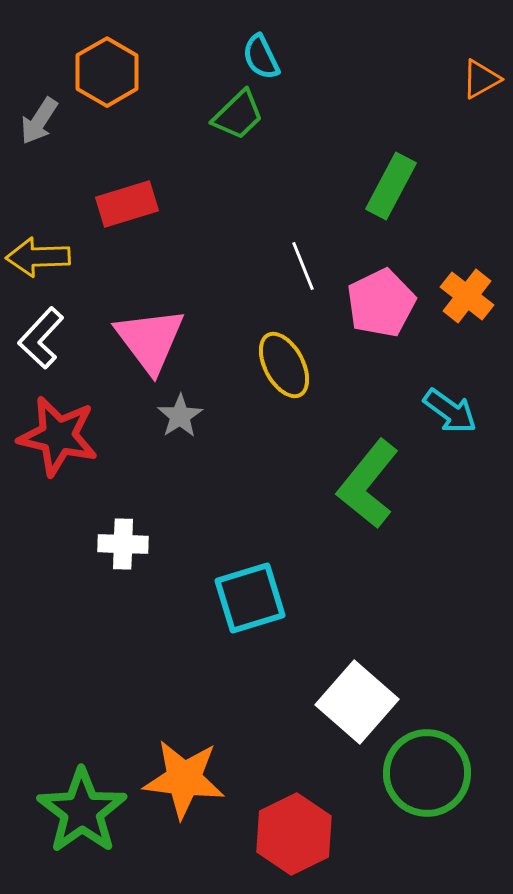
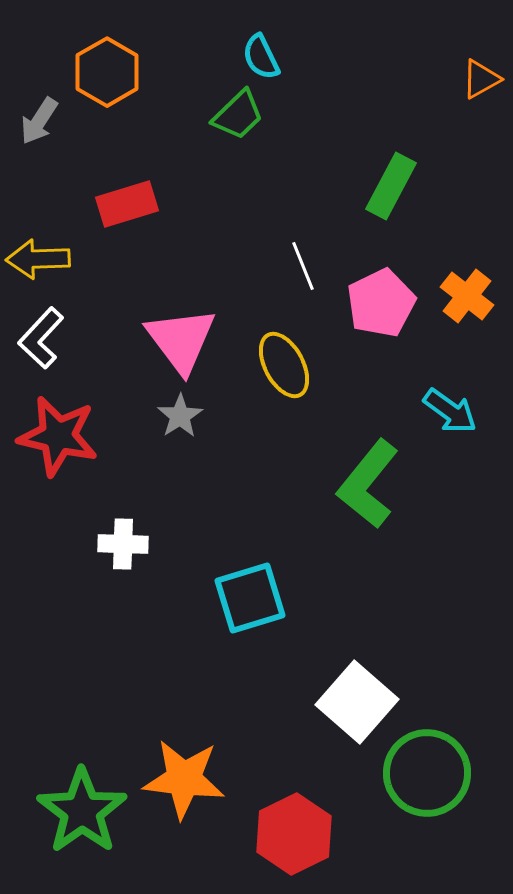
yellow arrow: moved 2 px down
pink triangle: moved 31 px right
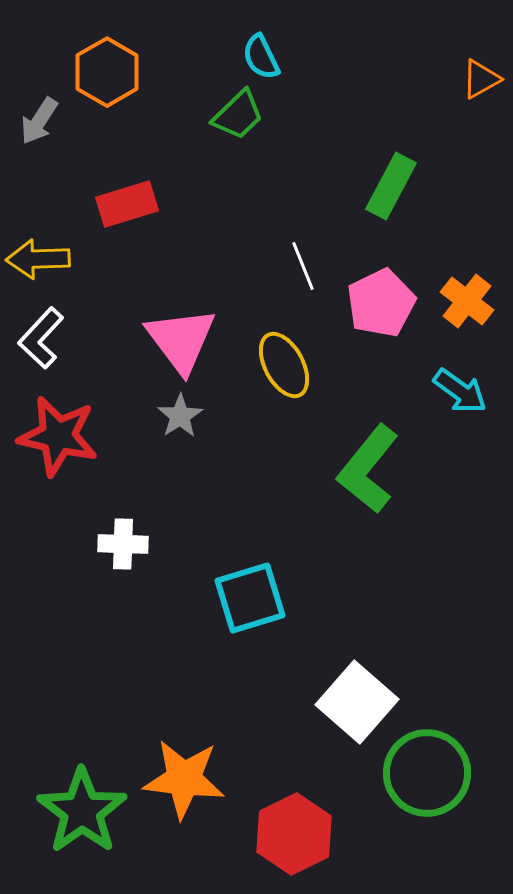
orange cross: moved 5 px down
cyan arrow: moved 10 px right, 20 px up
green L-shape: moved 15 px up
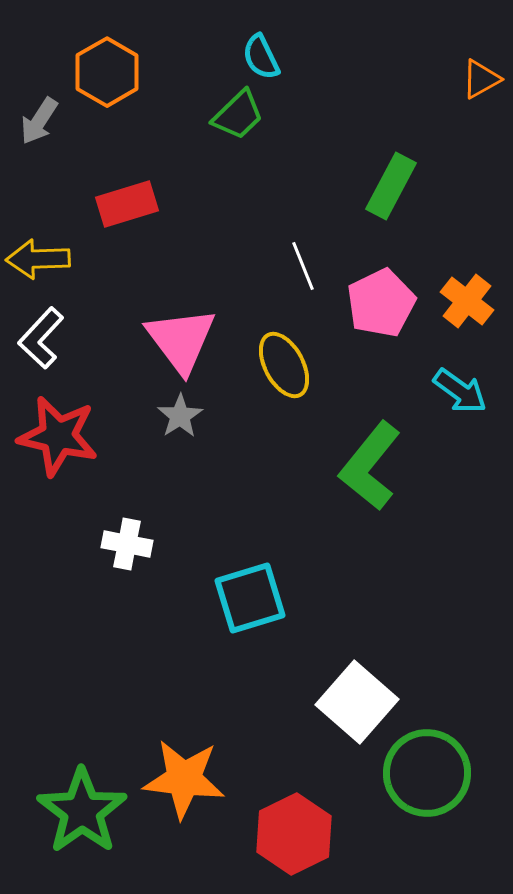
green L-shape: moved 2 px right, 3 px up
white cross: moved 4 px right; rotated 9 degrees clockwise
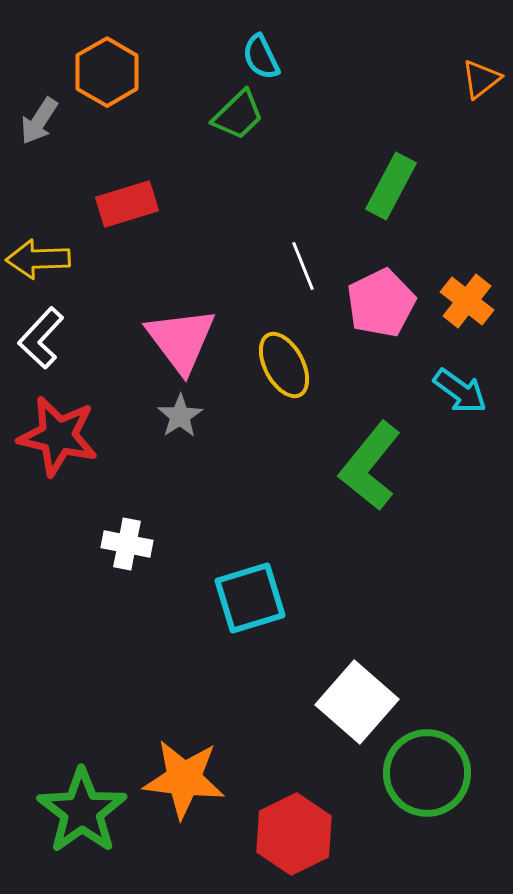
orange triangle: rotated 9 degrees counterclockwise
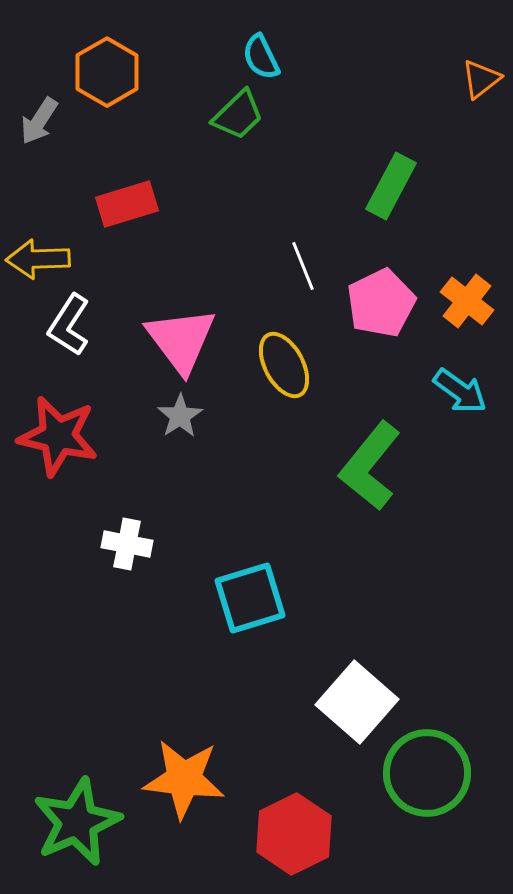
white L-shape: moved 28 px right, 13 px up; rotated 10 degrees counterclockwise
green star: moved 5 px left, 11 px down; rotated 12 degrees clockwise
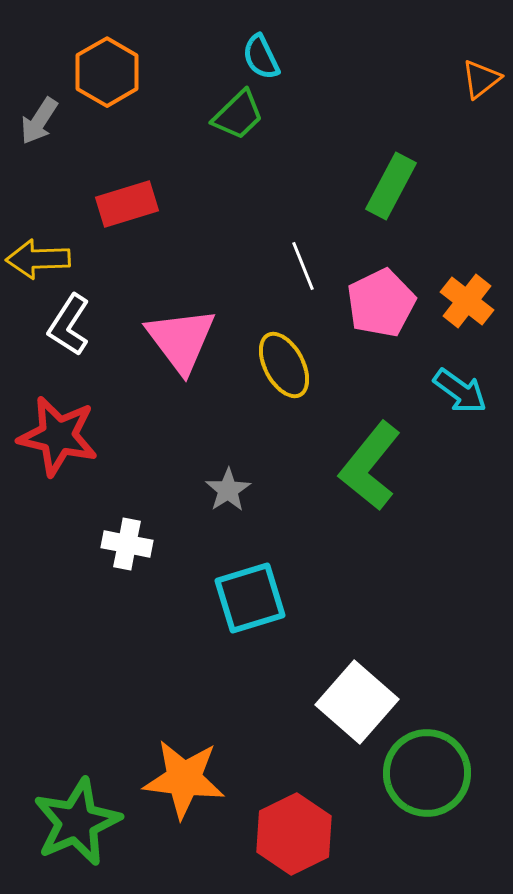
gray star: moved 48 px right, 74 px down
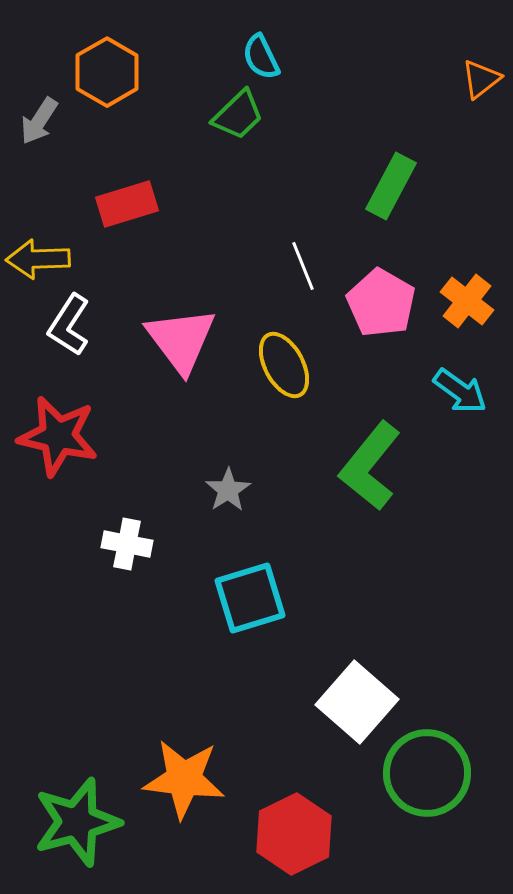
pink pentagon: rotated 16 degrees counterclockwise
green star: rotated 8 degrees clockwise
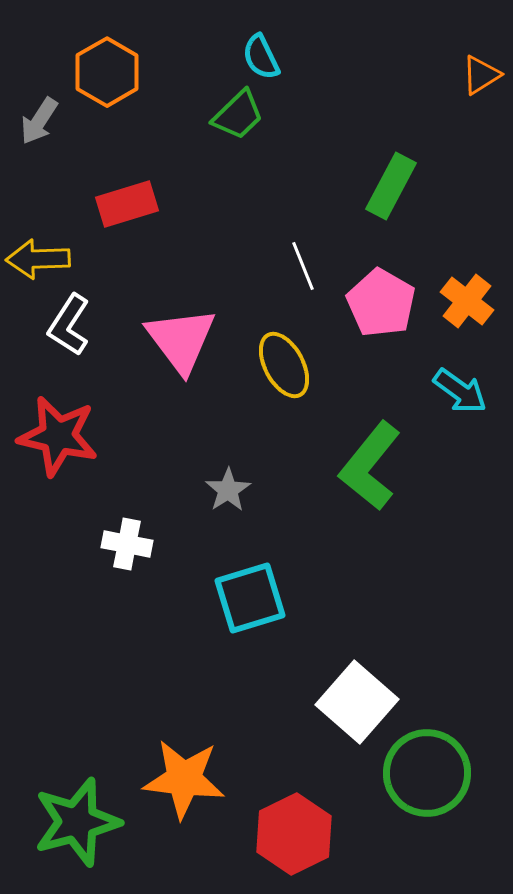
orange triangle: moved 4 px up; rotated 6 degrees clockwise
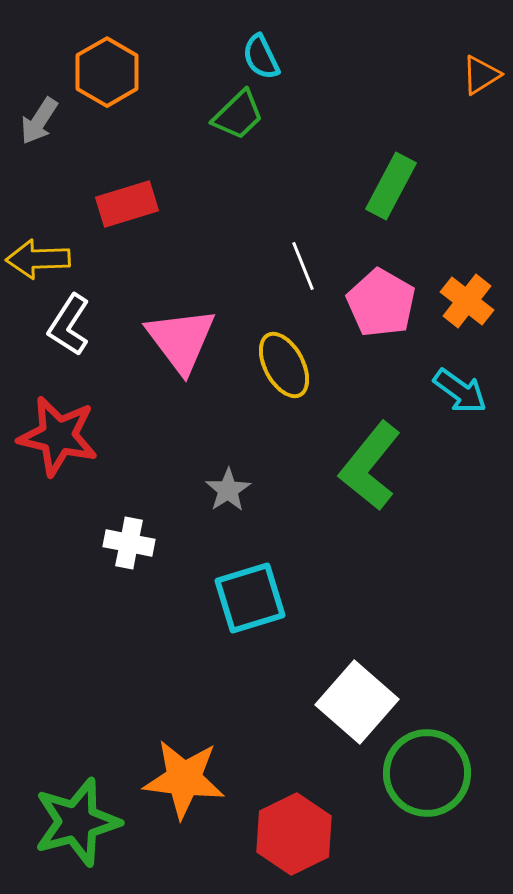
white cross: moved 2 px right, 1 px up
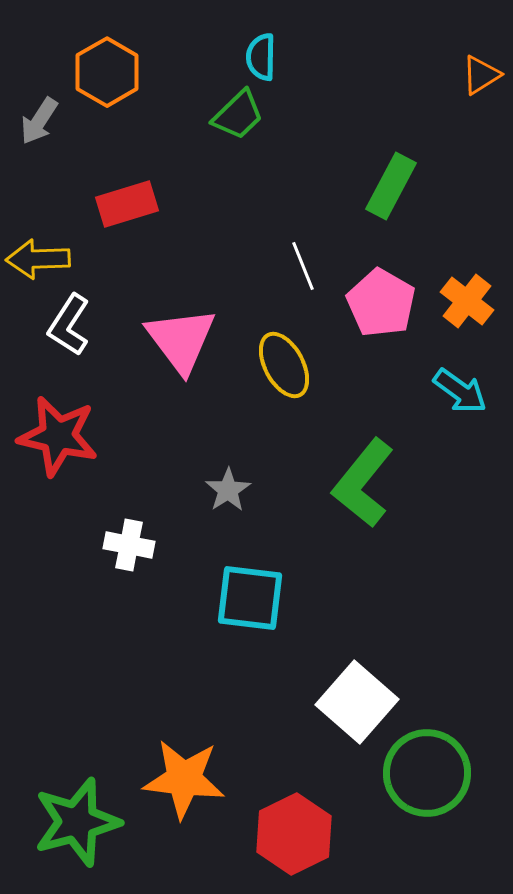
cyan semicircle: rotated 27 degrees clockwise
green L-shape: moved 7 px left, 17 px down
white cross: moved 2 px down
cyan square: rotated 24 degrees clockwise
